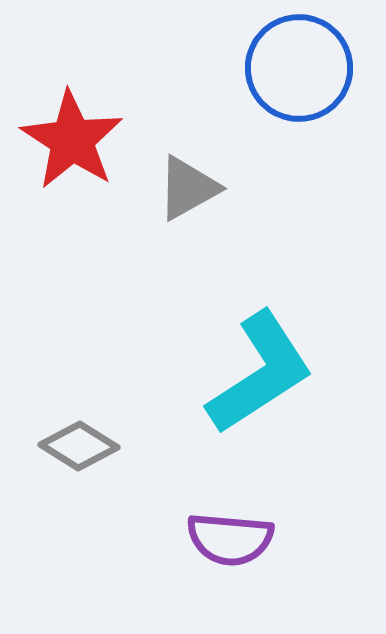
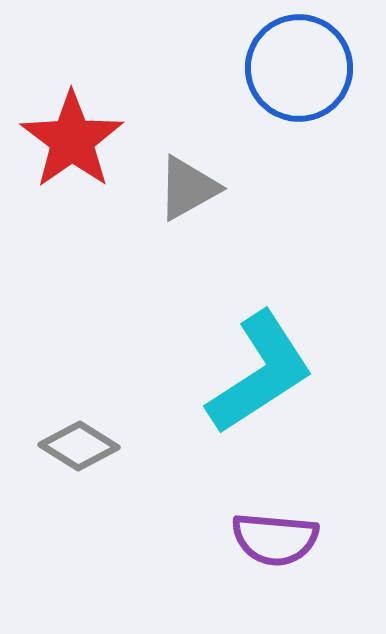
red star: rotated 4 degrees clockwise
purple semicircle: moved 45 px right
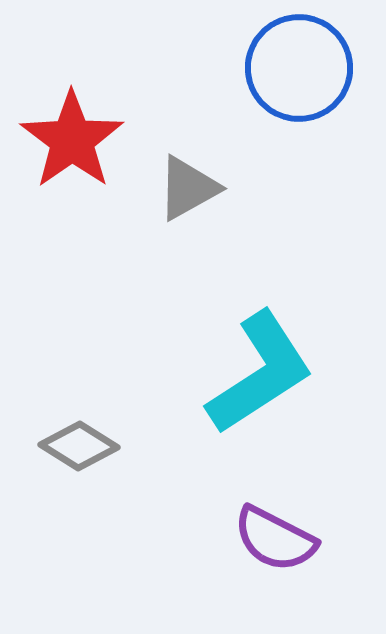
purple semicircle: rotated 22 degrees clockwise
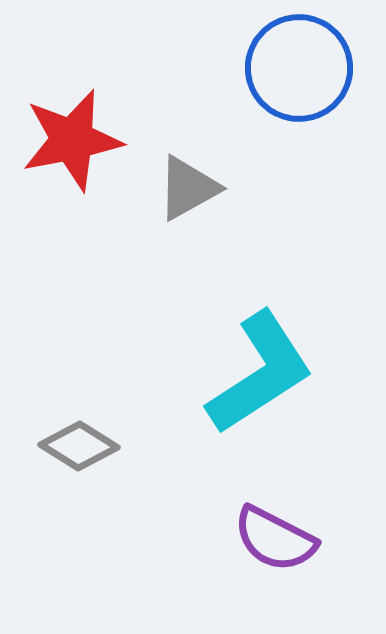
red star: rotated 24 degrees clockwise
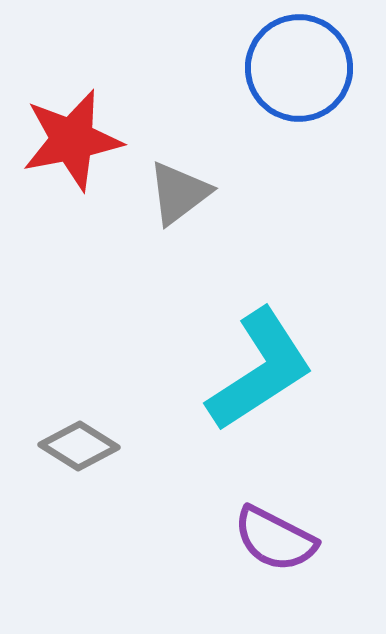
gray triangle: moved 9 px left, 5 px down; rotated 8 degrees counterclockwise
cyan L-shape: moved 3 px up
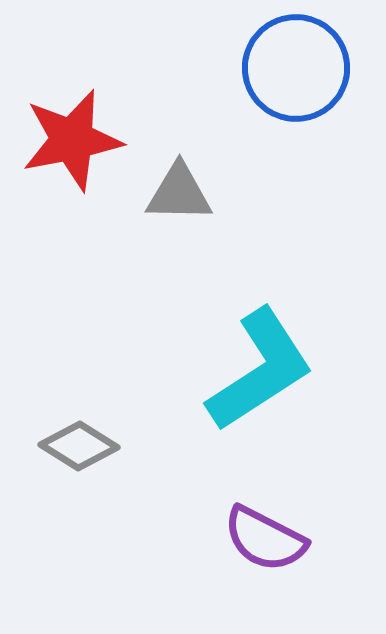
blue circle: moved 3 px left
gray triangle: rotated 38 degrees clockwise
purple semicircle: moved 10 px left
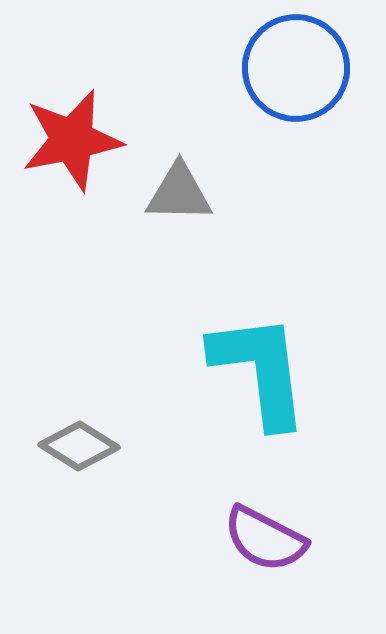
cyan L-shape: rotated 64 degrees counterclockwise
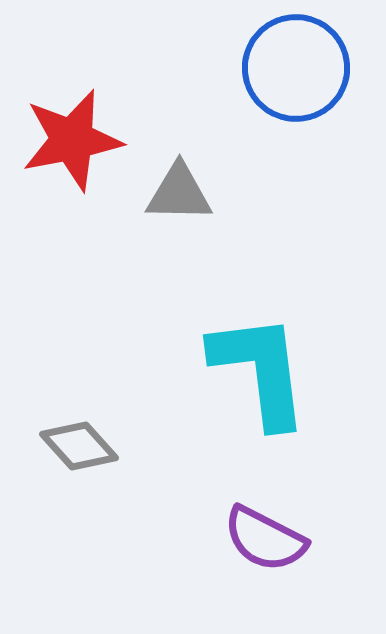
gray diamond: rotated 16 degrees clockwise
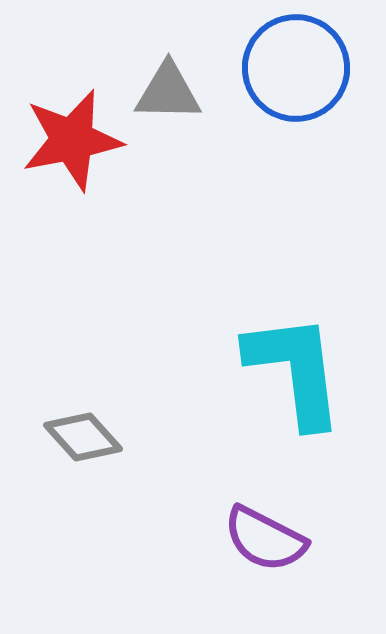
gray triangle: moved 11 px left, 101 px up
cyan L-shape: moved 35 px right
gray diamond: moved 4 px right, 9 px up
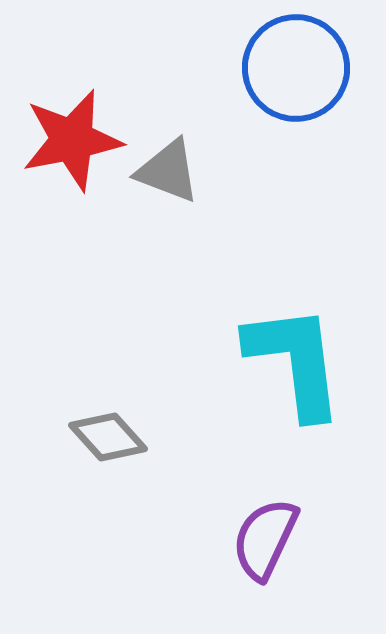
gray triangle: moved 79 px down; rotated 20 degrees clockwise
cyan L-shape: moved 9 px up
gray diamond: moved 25 px right
purple semicircle: rotated 88 degrees clockwise
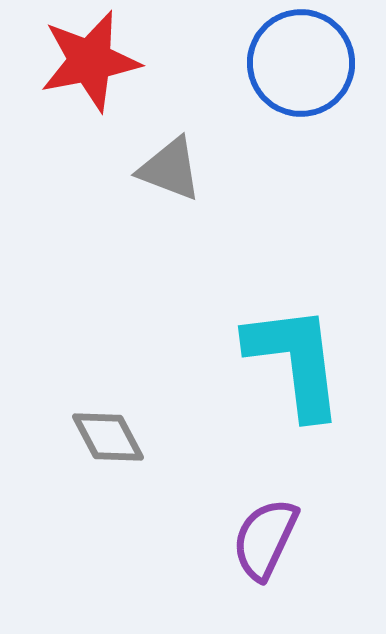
blue circle: moved 5 px right, 5 px up
red star: moved 18 px right, 79 px up
gray triangle: moved 2 px right, 2 px up
gray diamond: rotated 14 degrees clockwise
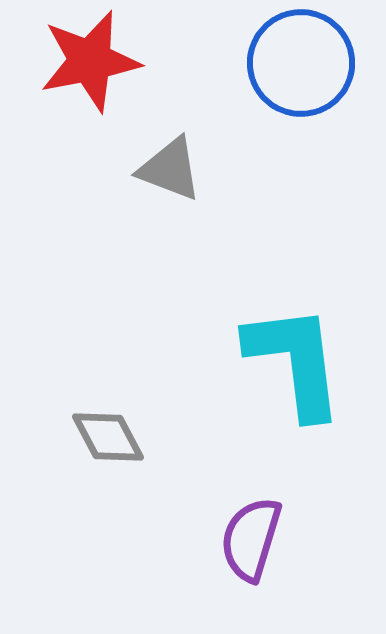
purple semicircle: moved 14 px left; rotated 8 degrees counterclockwise
